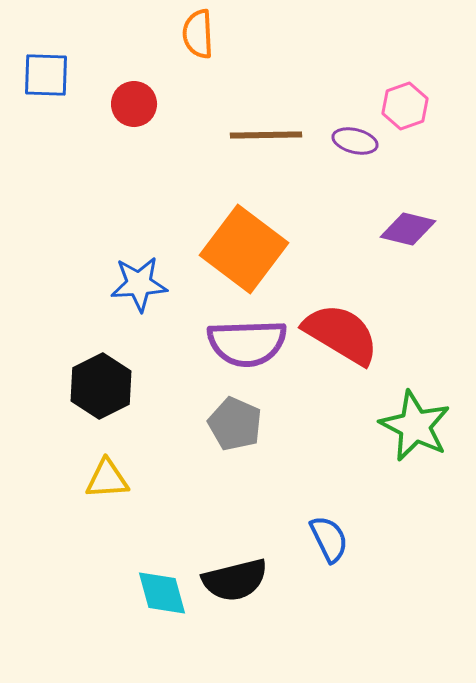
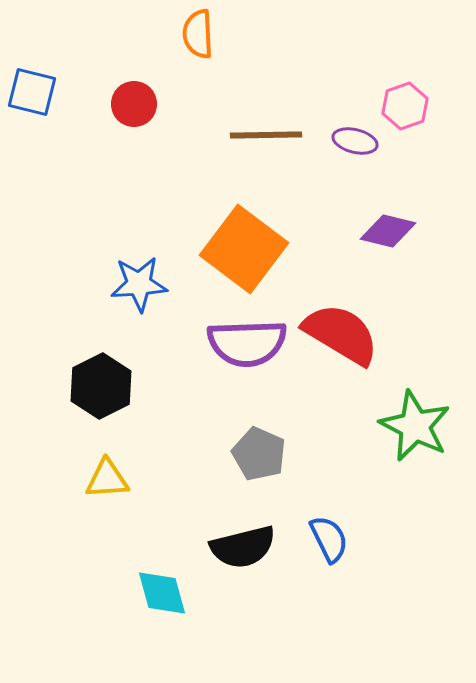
blue square: moved 14 px left, 17 px down; rotated 12 degrees clockwise
purple diamond: moved 20 px left, 2 px down
gray pentagon: moved 24 px right, 30 px down
black semicircle: moved 8 px right, 33 px up
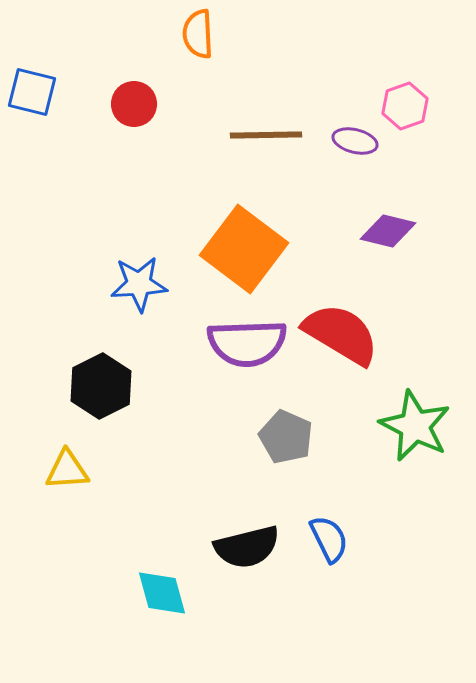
gray pentagon: moved 27 px right, 17 px up
yellow triangle: moved 40 px left, 9 px up
black semicircle: moved 4 px right
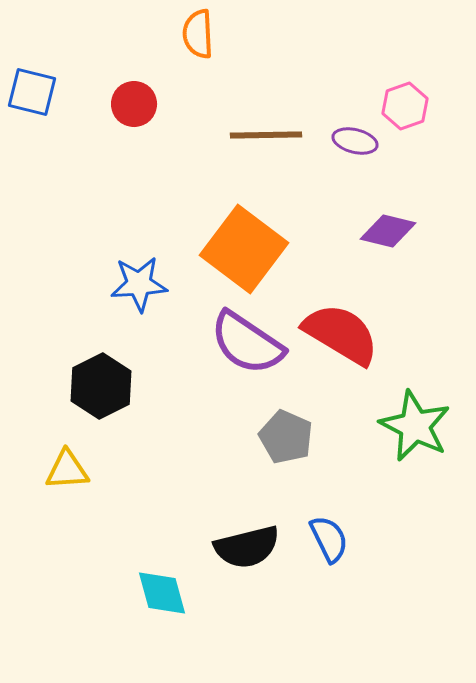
purple semicircle: rotated 36 degrees clockwise
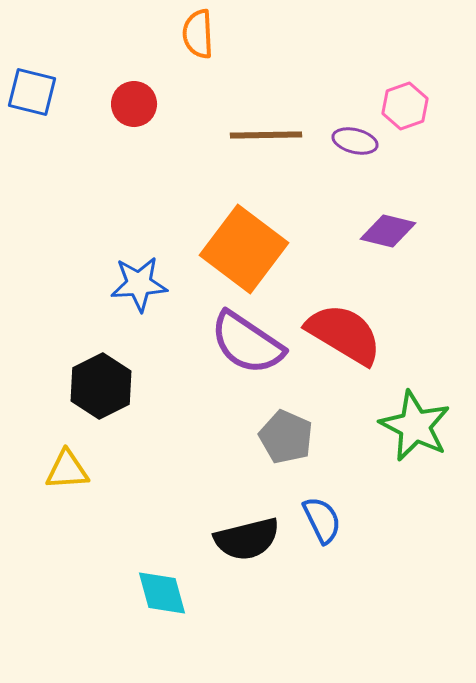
red semicircle: moved 3 px right
blue semicircle: moved 7 px left, 19 px up
black semicircle: moved 8 px up
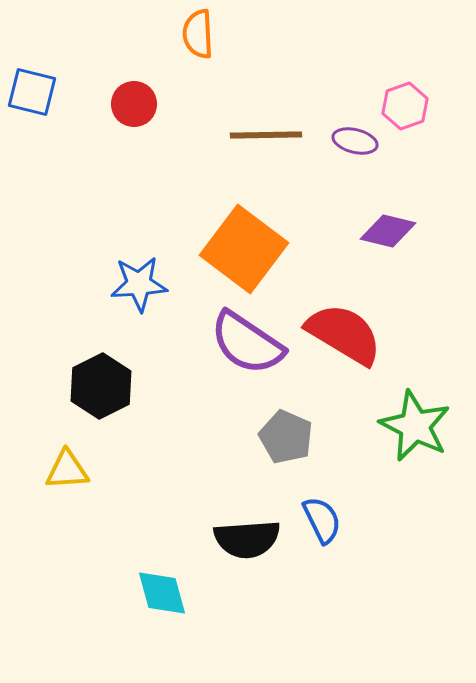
black semicircle: rotated 10 degrees clockwise
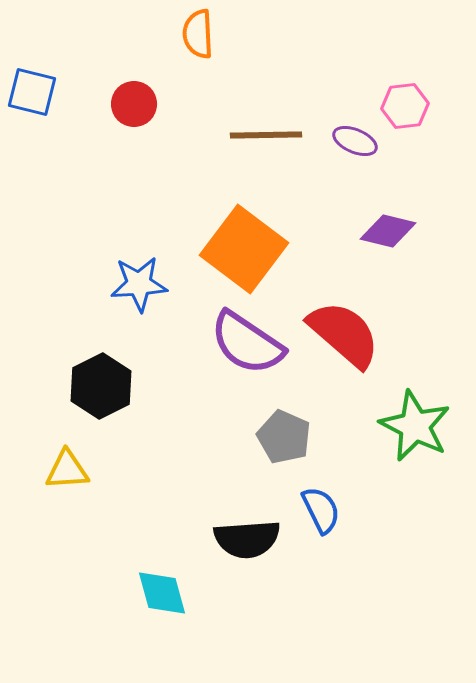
pink hexagon: rotated 12 degrees clockwise
purple ellipse: rotated 9 degrees clockwise
red semicircle: rotated 10 degrees clockwise
gray pentagon: moved 2 px left
blue semicircle: moved 1 px left, 10 px up
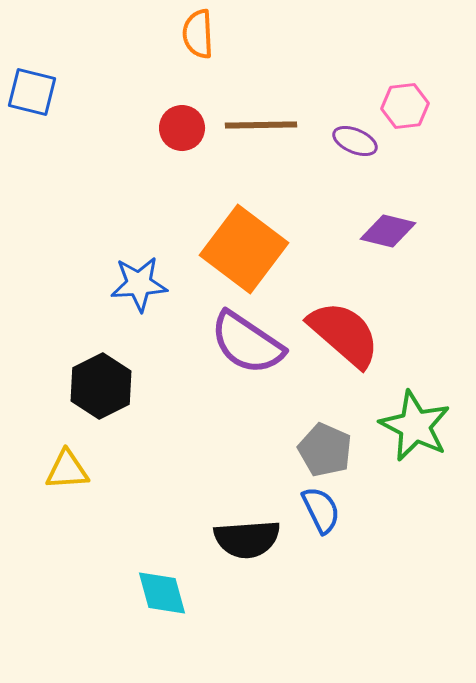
red circle: moved 48 px right, 24 px down
brown line: moved 5 px left, 10 px up
gray pentagon: moved 41 px right, 13 px down
